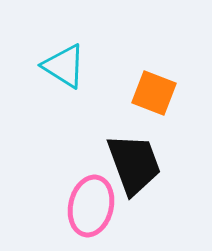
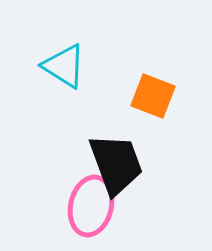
orange square: moved 1 px left, 3 px down
black trapezoid: moved 18 px left
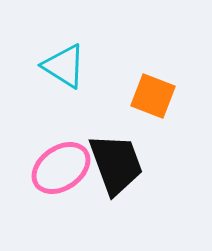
pink ellipse: moved 30 px left, 38 px up; rotated 42 degrees clockwise
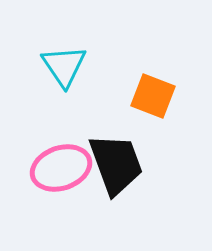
cyan triangle: rotated 24 degrees clockwise
pink ellipse: rotated 16 degrees clockwise
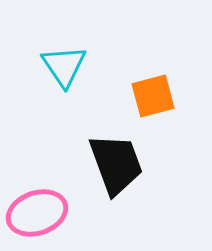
orange square: rotated 36 degrees counterclockwise
pink ellipse: moved 24 px left, 45 px down
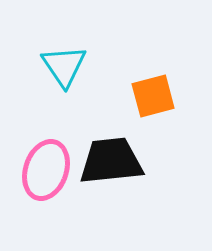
black trapezoid: moved 5 px left, 3 px up; rotated 76 degrees counterclockwise
pink ellipse: moved 9 px right, 43 px up; rotated 52 degrees counterclockwise
